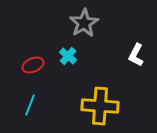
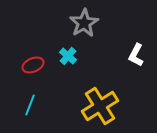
yellow cross: rotated 36 degrees counterclockwise
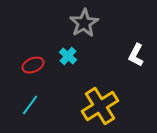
cyan line: rotated 15 degrees clockwise
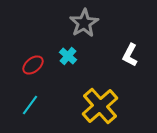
white L-shape: moved 6 px left
red ellipse: rotated 15 degrees counterclockwise
yellow cross: rotated 9 degrees counterclockwise
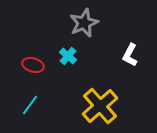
gray star: rotated 8 degrees clockwise
red ellipse: rotated 55 degrees clockwise
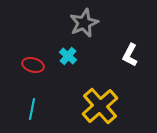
cyan line: moved 2 px right, 4 px down; rotated 25 degrees counterclockwise
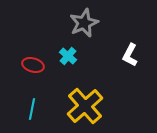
yellow cross: moved 15 px left
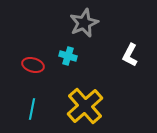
cyan cross: rotated 24 degrees counterclockwise
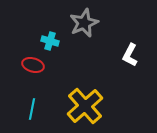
cyan cross: moved 18 px left, 15 px up
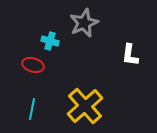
white L-shape: rotated 20 degrees counterclockwise
